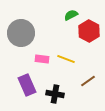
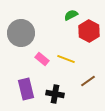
pink rectangle: rotated 32 degrees clockwise
purple rectangle: moved 1 px left, 4 px down; rotated 10 degrees clockwise
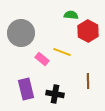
green semicircle: rotated 32 degrees clockwise
red hexagon: moved 1 px left
yellow line: moved 4 px left, 7 px up
brown line: rotated 56 degrees counterclockwise
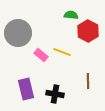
gray circle: moved 3 px left
pink rectangle: moved 1 px left, 4 px up
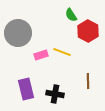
green semicircle: rotated 128 degrees counterclockwise
pink rectangle: rotated 56 degrees counterclockwise
